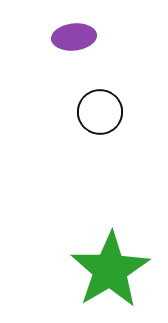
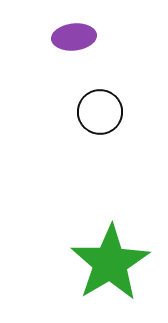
green star: moved 7 px up
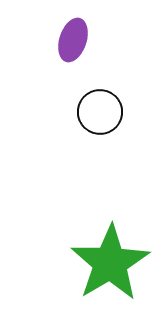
purple ellipse: moved 1 px left, 3 px down; rotated 66 degrees counterclockwise
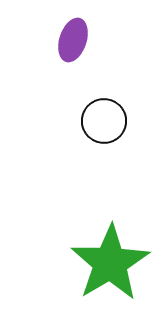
black circle: moved 4 px right, 9 px down
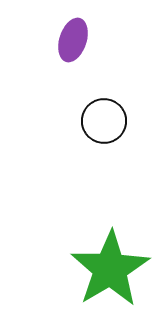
green star: moved 6 px down
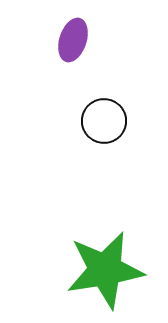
green star: moved 5 px left, 1 px down; rotated 22 degrees clockwise
